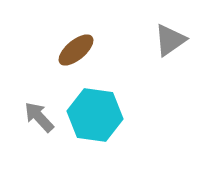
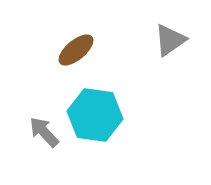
gray arrow: moved 5 px right, 15 px down
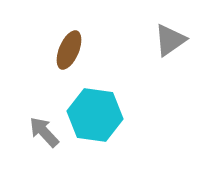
brown ellipse: moved 7 px left; rotated 27 degrees counterclockwise
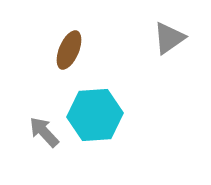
gray triangle: moved 1 px left, 2 px up
cyan hexagon: rotated 12 degrees counterclockwise
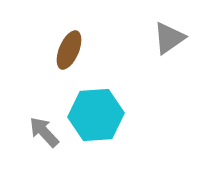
cyan hexagon: moved 1 px right
